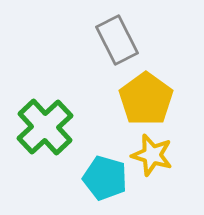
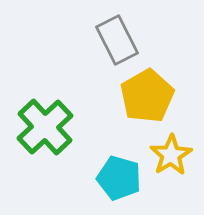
yellow pentagon: moved 1 px right, 3 px up; rotated 6 degrees clockwise
yellow star: moved 19 px right; rotated 24 degrees clockwise
cyan pentagon: moved 14 px right
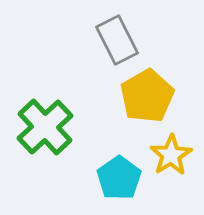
cyan pentagon: rotated 21 degrees clockwise
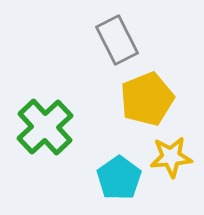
yellow pentagon: moved 3 px down; rotated 8 degrees clockwise
yellow star: moved 2 px down; rotated 27 degrees clockwise
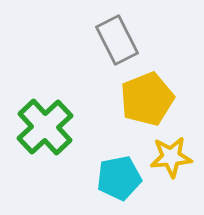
cyan pentagon: rotated 24 degrees clockwise
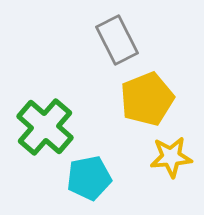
green cross: rotated 6 degrees counterclockwise
cyan pentagon: moved 30 px left
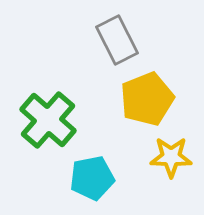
green cross: moved 3 px right, 7 px up
yellow star: rotated 6 degrees clockwise
cyan pentagon: moved 3 px right
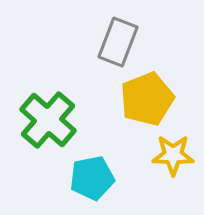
gray rectangle: moved 1 px right, 2 px down; rotated 48 degrees clockwise
yellow star: moved 2 px right, 2 px up
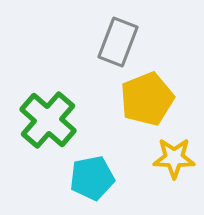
yellow star: moved 1 px right, 3 px down
